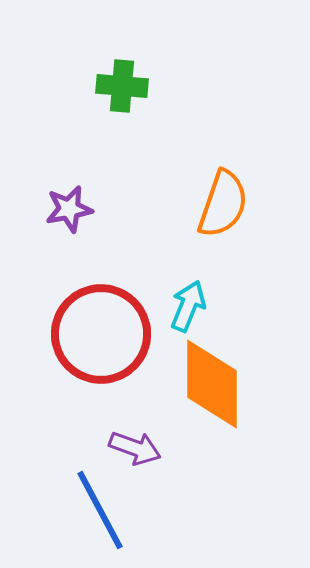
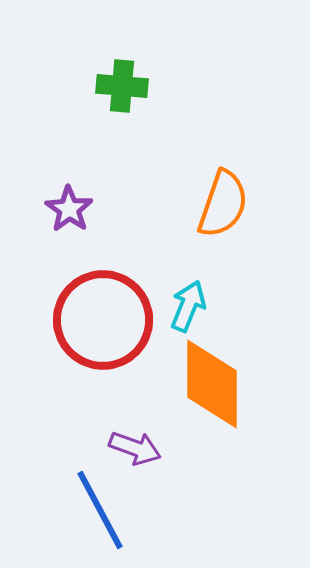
purple star: rotated 27 degrees counterclockwise
red circle: moved 2 px right, 14 px up
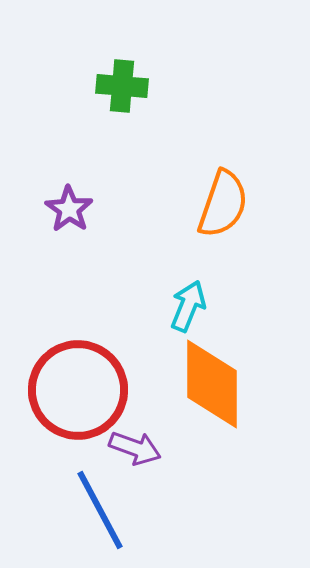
red circle: moved 25 px left, 70 px down
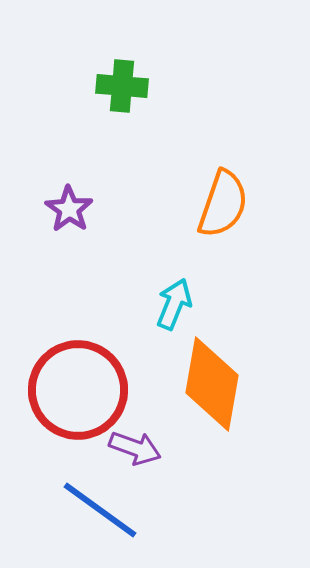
cyan arrow: moved 14 px left, 2 px up
orange diamond: rotated 10 degrees clockwise
blue line: rotated 26 degrees counterclockwise
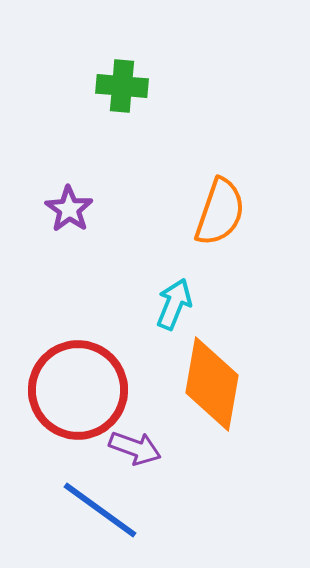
orange semicircle: moved 3 px left, 8 px down
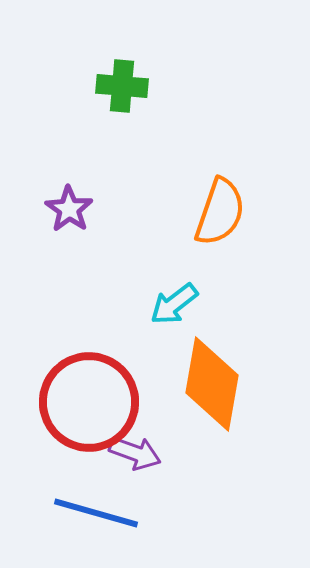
cyan arrow: rotated 150 degrees counterclockwise
red circle: moved 11 px right, 12 px down
purple arrow: moved 5 px down
blue line: moved 4 px left, 3 px down; rotated 20 degrees counterclockwise
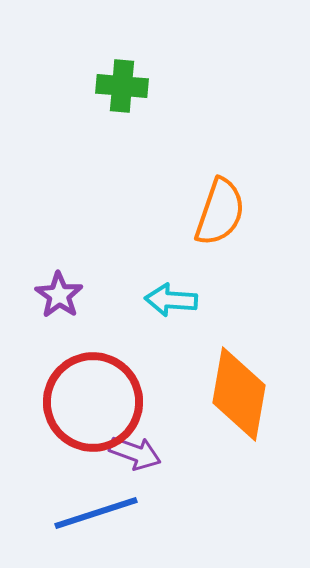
purple star: moved 10 px left, 86 px down
cyan arrow: moved 3 px left, 4 px up; rotated 42 degrees clockwise
orange diamond: moved 27 px right, 10 px down
red circle: moved 4 px right
blue line: rotated 34 degrees counterclockwise
